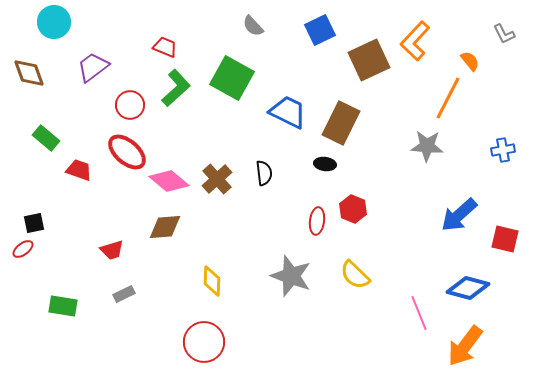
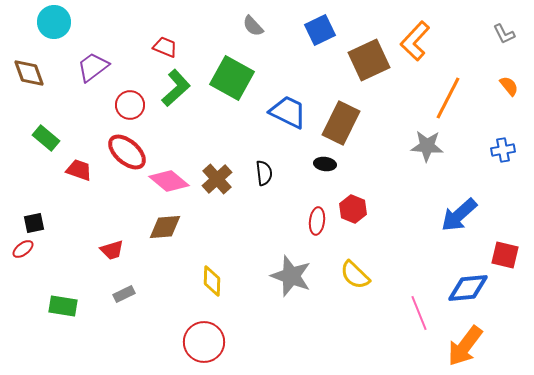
orange semicircle at (470, 61): moved 39 px right, 25 px down
red square at (505, 239): moved 16 px down
blue diamond at (468, 288): rotated 21 degrees counterclockwise
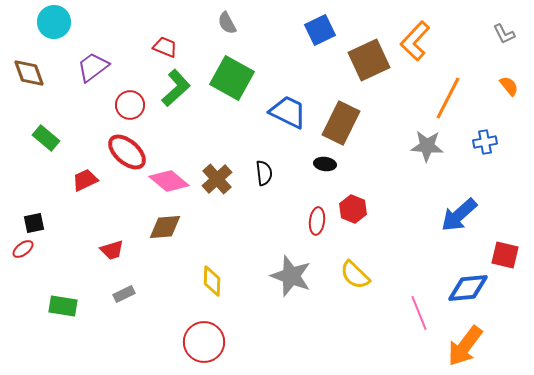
gray semicircle at (253, 26): moved 26 px left, 3 px up; rotated 15 degrees clockwise
blue cross at (503, 150): moved 18 px left, 8 px up
red trapezoid at (79, 170): moved 6 px right, 10 px down; rotated 44 degrees counterclockwise
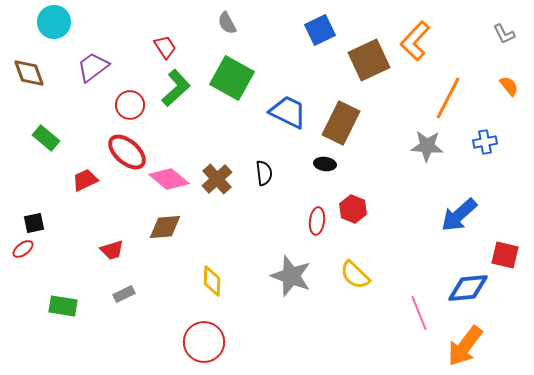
red trapezoid at (165, 47): rotated 35 degrees clockwise
pink diamond at (169, 181): moved 2 px up
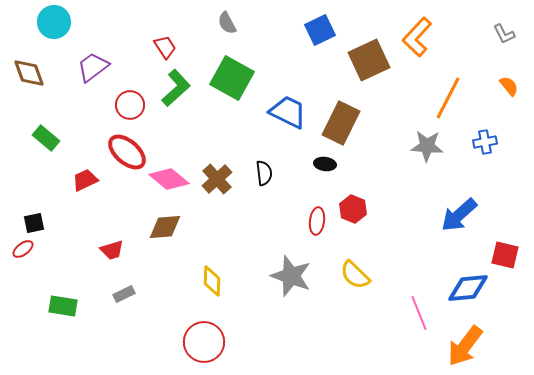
orange L-shape at (415, 41): moved 2 px right, 4 px up
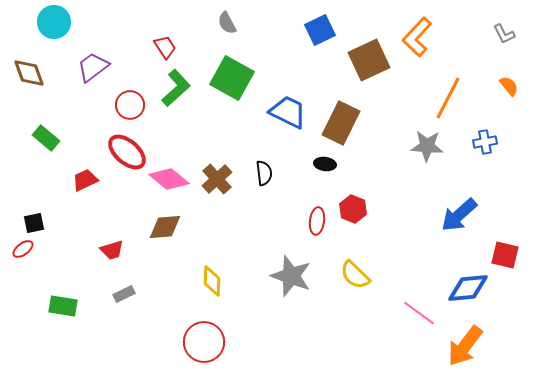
pink line at (419, 313): rotated 32 degrees counterclockwise
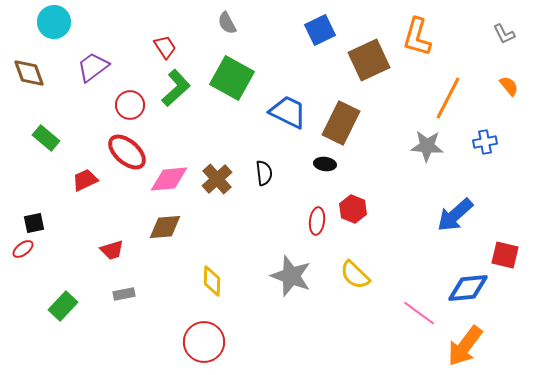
orange L-shape at (417, 37): rotated 27 degrees counterclockwise
pink diamond at (169, 179): rotated 45 degrees counterclockwise
blue arrow at (459, 215): moved 4 px left
gray rectangle at (124, 294): rotated 15 degrees clockwise
green rectangle at (63, 306): rotated 56 degrees counterclockwise
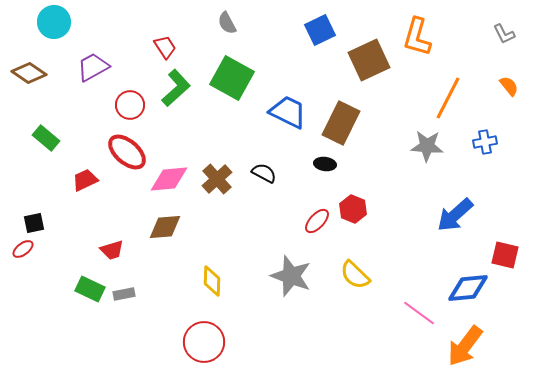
purple trapezoid at (93, 67): rotated 8 degrees clockwise
brown diamond at (29, 73): rotated 36 degrees counterclockwise
black semicircle at (264, 173): rotated 55 degrees counterclockwise
red ellipse at (317, 221): rotated 36 degrees clockwise
green rectangle at (63, 306): moved 27 px right, 17 px up; rotated 72 degrees clockwise
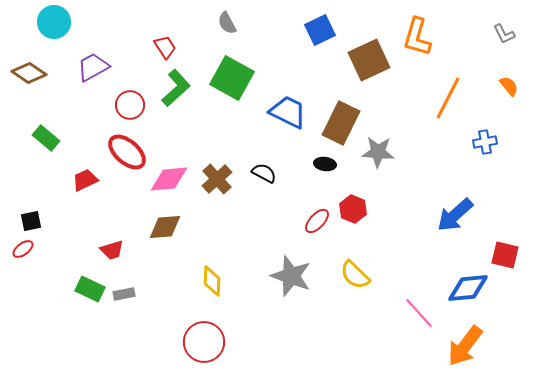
gray star at (427, 146): moved 49 px left, 6 px down
black square at (34, 223): moved 3 px left, 2 px up
pink line at (419, 313): rotated 12 degrees clockwise
